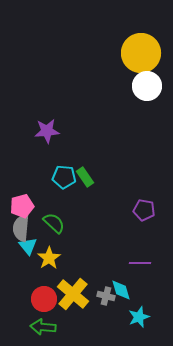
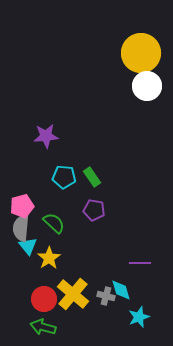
purple star: moved 1 px left, 5 px down
green rectangle: moved 7 px right
purple pentagon: moved 50 px left
green arrow: rotated 10 degrees clockwise
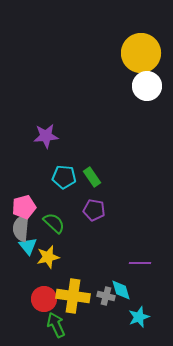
pink pentagon: moved 2 px right, 1 px down
yellow star: moved 1 px left, 1 px up; rotated 20 degrees clockwise
yellow cross: moved 2 px down; rotated 32 degrees counterclockwise
green arrow: moved 13 px right, 2 px up; rotated 50 degrees clockwise
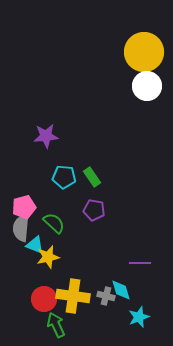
yellow circle: moved 3 px right, 1 px up
cyan triangle: moved 7 px right, 1 px up; rotated 30 degrees counterclockwise
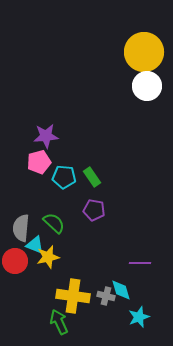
pink pentagon: moved 15 px right, 45 px up
red circle: moved 29 px left, 38 px up
green arrow: moved 3 px right, 3 px up
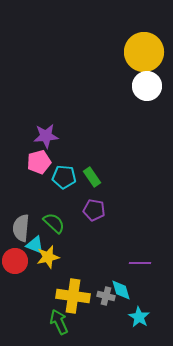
cyan star: rotated 20 degrees counterclockwise
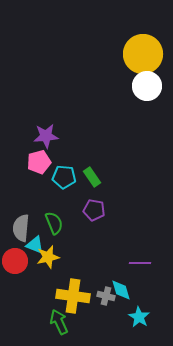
yellow circle: moved 1 px left, 2 px down
green semicircle: rotated 25 degrees clockwise
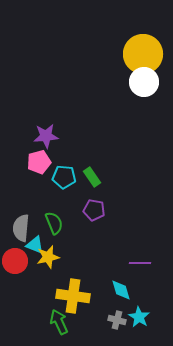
white circle: moved 3 px left, 4 px up
gray cross: moved 11 px right, 24 px down
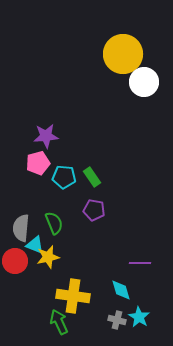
yellow circle: moved 20 px left
pink pentagon: moved 1 px left, 1 px down
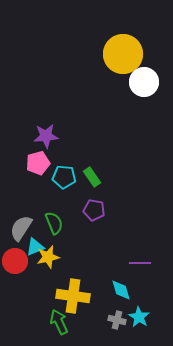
gray semicircle: rotated 28 degrees clockwise
cyan triangle: moved 2 px down; rotated 42 degrees counterclockwise
